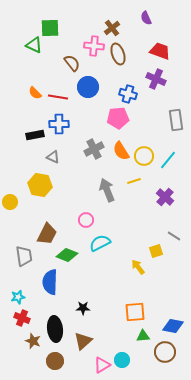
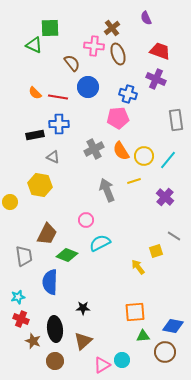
red cross at (22, 318): moved 1 px left, 1 px down
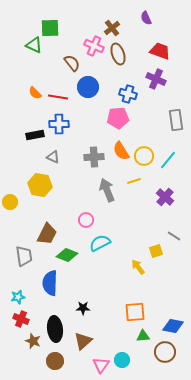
pink cross at (94, 46): rotated 18 degrees clockwise
gray cross at (94, 149): moved 8 px down; rotated 24 degrees clockwise
blue semicircle at (50, 282): moved 1 px down
pink triangle at (102, 365): moved 1 px left; rotated 24 degrees counterclockwise
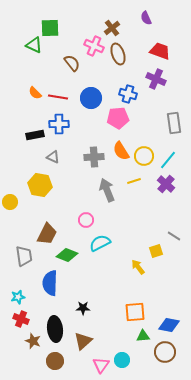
blue circle at (88, 87): moved 3 px right, 11 px down
gray rectangle at (176, 120): moved 2 px left, 3 px down
purple cross at (165, 197): moved 1 px right, 13 px up
blue diamond at (173, 326): moved 4 px left, 1 px up
